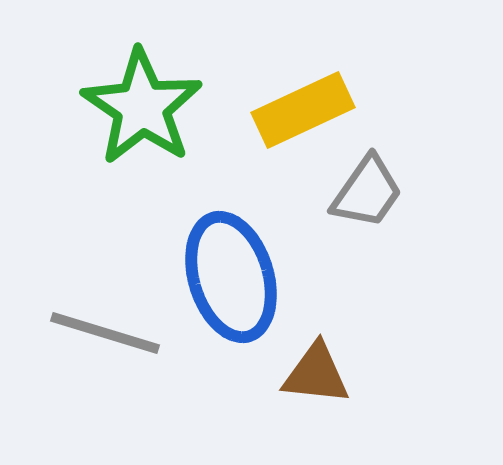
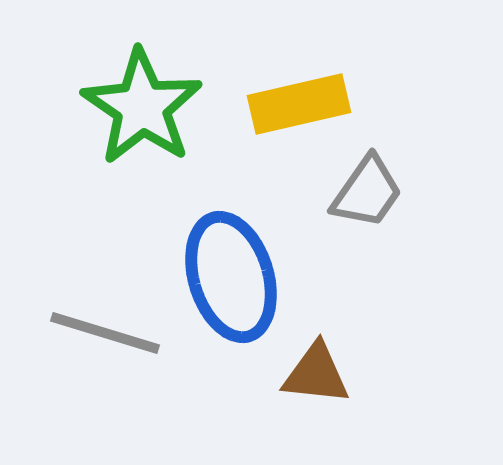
yellow rectangle: moved 4 px left, 6 px up; rotated 12 degrees clockwise
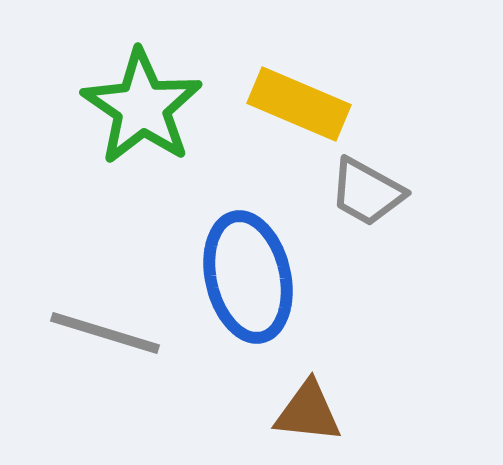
yellow rectangle: rotated 36 degrees clockwise
gray trapezoid: rotated 84 degrees clockwise
blue ellipse: moved 17 px right; rotated 4 degrees clockwise
brown triangle: moved 8 px left, 38 px down
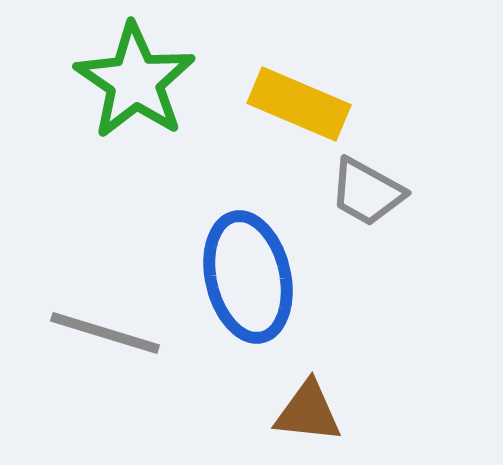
green star: moved 7 px left, 26 px up
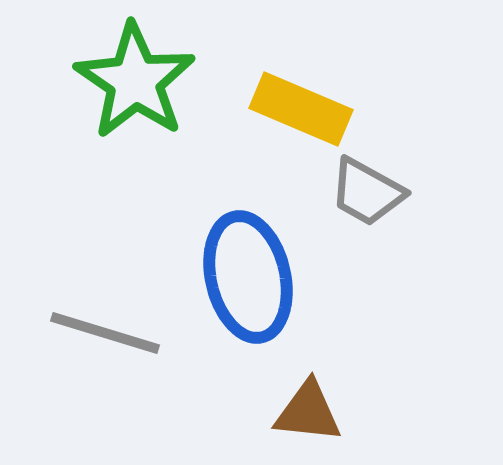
yellow rectangle: moved 2 px right, 5 px down
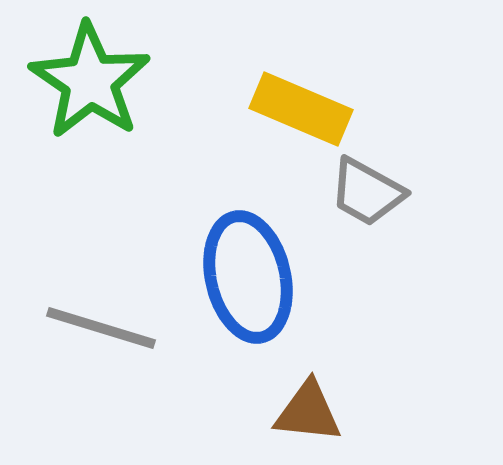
green star: moved 45 px left
gray line: moved 4 px left, 5 px up
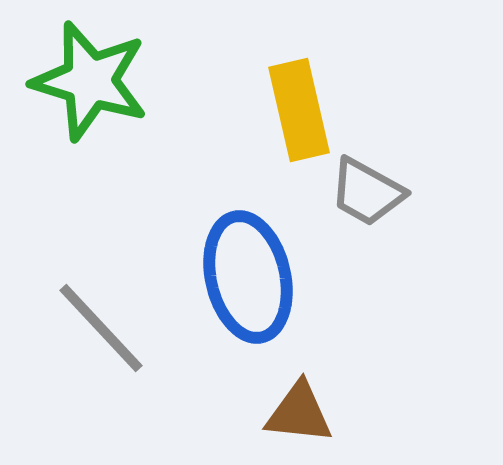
green star: rotated 17 degrees counterclockwise
yellow rectangle: moved 2 px left, 1 px down; rotated 54 degrees clockwise
gray line: rotated 30 degrees clockwise
brown triangle: moved 9 px left, 1 px down
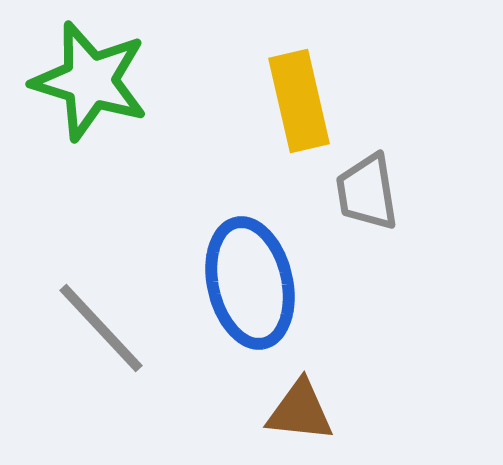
yellow rectangle: moved 9 px up
gray trapezoid: rotated 52 degrees clockwise
blue ellipse: moved 2 px right, 6 px down
brown triangle: moved 1 px right, 2 px up
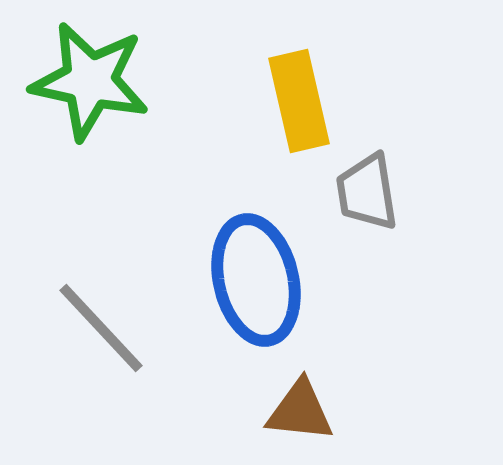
green star: rotated 5 degrees counterclockwise
blue ellipse: moved 6 px right, 3 px up
